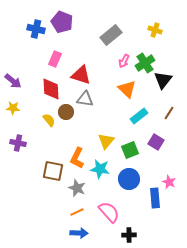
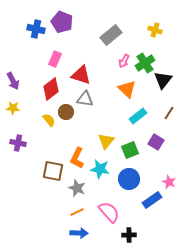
purple arrow: rotated 24 degrees clockwise
red diamond: rotated 55 degrees clockwise
cyan rectangle: moved 1 px left
blue rectangle: moved 3 px left, 2 px down; rotated 60 degrees clockwise
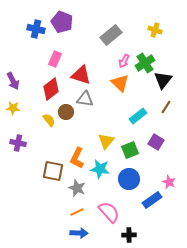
orange triangle: moved 7 px left, 6 px up
brown line: moved 3 px left, 6 px up
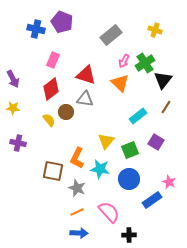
pink rectangle: moved 2 px left, 1 px down
red triangle: moved 5 px right
purple arrow: moved 2 px up
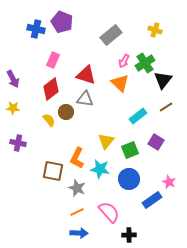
brown line: rotated 24 degrees clockwise
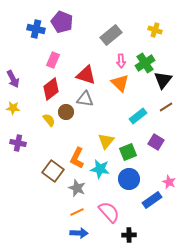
pink arrow: moved 3 px left; rotated 32 degrees counterclockwise
green square: moved 2 px left, 2 px down
brown square: rotated 25 degrees clockwise
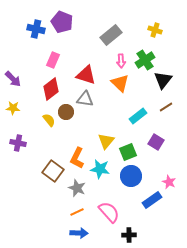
green cross: moved 3 px up
purple arrow: rotated 18 degrees counterclockwise
blue circle: moved 2 px right, 3 px up
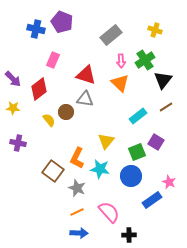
red diamond: moved 12 px left
green square: moved 9 px right
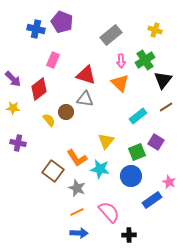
orange L-shape: rotated 60 degrees counterclockwise
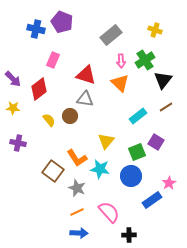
brown circle: moved 4 px right, 4 px down
pink star: moved 1 px down; rotated 16 degrees clockwise
